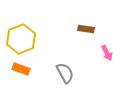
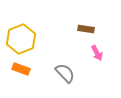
pink arrow: moved 10 px left
gray semicircle: rotated 15 degrees counterclockwise
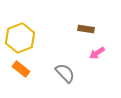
yellow hexagon: moved 1 px left, 1 px up
pink arrow: rotated 84 degrees clockwise
orange rectangle: rotated 18 degrees clockwise
